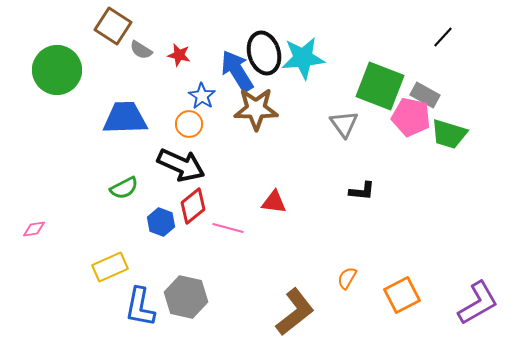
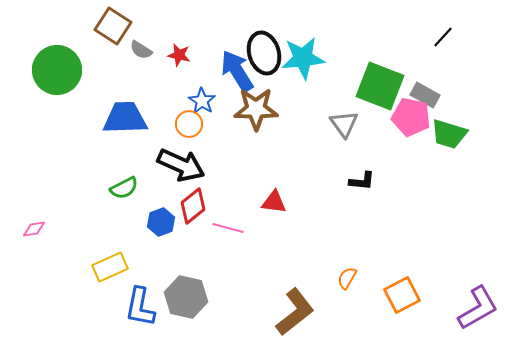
blue star: moved 5 px down
black L-shape: moved 10 px up
blue hexagon: rotated 20 degrees clockwise
purple L-shape: moved 5 px down
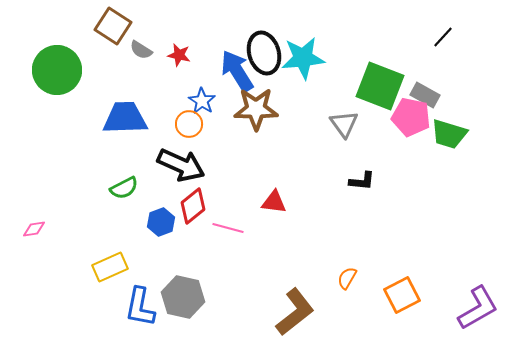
gray hexagon: moved 3 px left
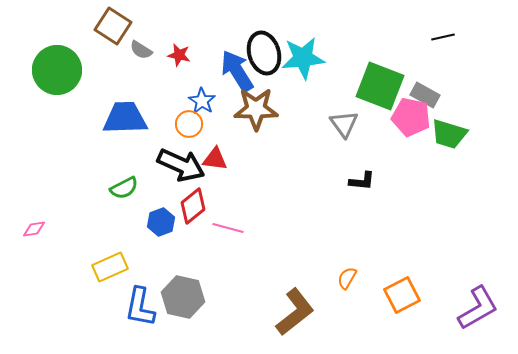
black line: rotated 35 degrees clockwise
red triangle: moved 59 px left, 43 px up
